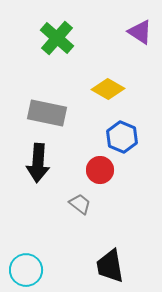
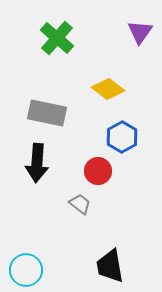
purple triangle: rotated 32 degrees clockwise
yellow diamond: rotated 8 degrees clockwise
blue hexagon: rotated 8 degrees clockwise
black arrow: moved 1 px left
red circle: moved 2 px left, 1 px down
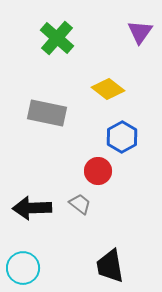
black arrow: moved 5 px left, 45 px down; rotated 84 degrees clockwise
cyan circle: moved 3 px left, 2 px up
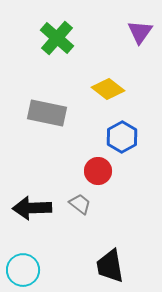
cyan circle: moved 2 px down
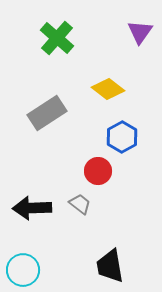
gray rectangle: rotated 45 degrees counterclockwise
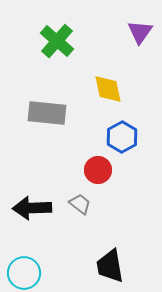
green cross: moved 3 px down
yellow diamond: rotated 40 degrees clockwise
gray rectangle: rotated 39 degrees clockwise
red circle: moved 1 px up
cyan circle: moved 1 px right, 3 px down
